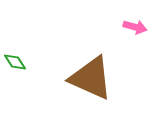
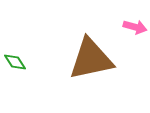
brown triangle: moved 19 px up; rotated 36 degrees counterclockwise
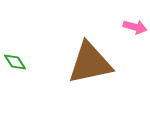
brown triangle: moved 1 px left, 4 px down
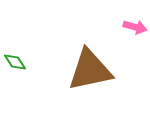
brown triangle: moved 7 px down
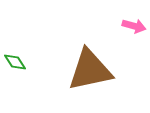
pink arrow: moved 1 px left, 1 px up
